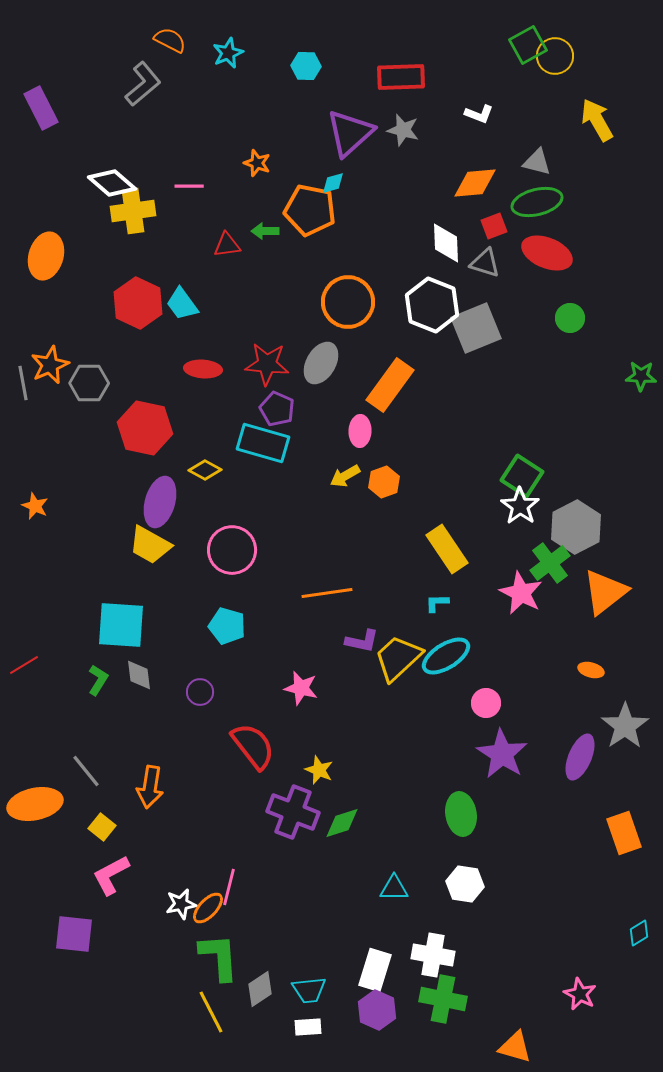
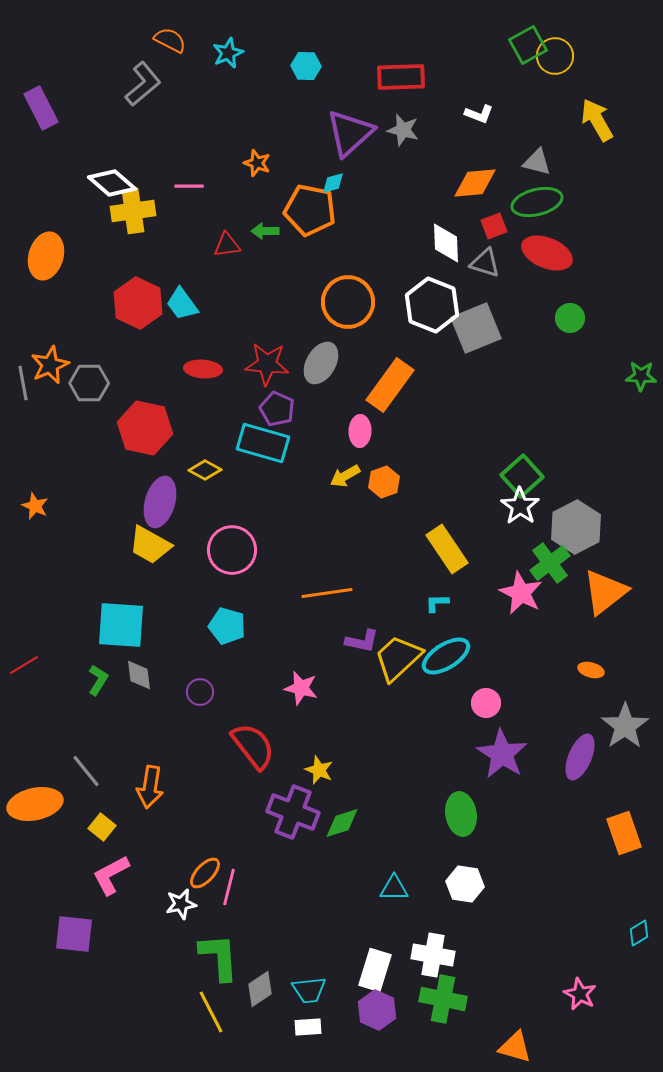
green square at (522, 476): rotated 15 degrees clockwise
orange ellipse at (208, 908): moved 3 px left, 35 px up
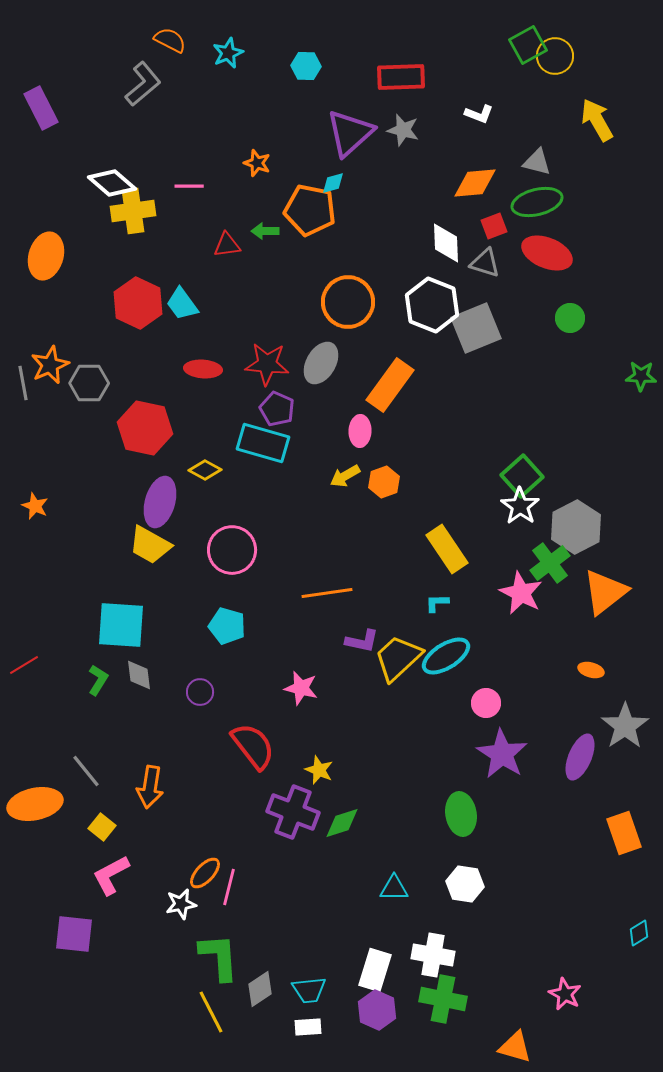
pink star at (580, 994): moved 15 px left
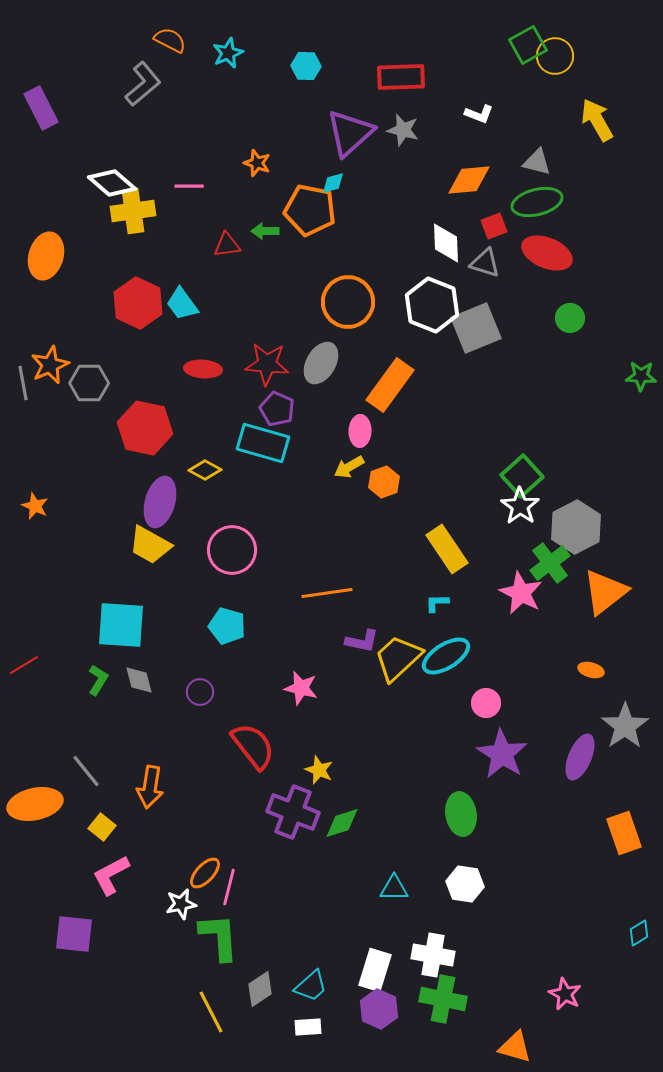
orange diamond at (475, 183): moved 6 px left, 3 px up
yellow arrow at (345, 476): moved 4 px right, 9 px up
gray diamond at (139, 675): moved 5 px down; rotated 8 degrees counterclockwise
green L-shape at (219, 957): moved 20 px up
cyan trapezoid at (309, 990): moved 2 px right, 4 px up; rotated 36 degrees counterclockwise
purple hexagon at (377, 1010): moved 2 px right, 1 px up
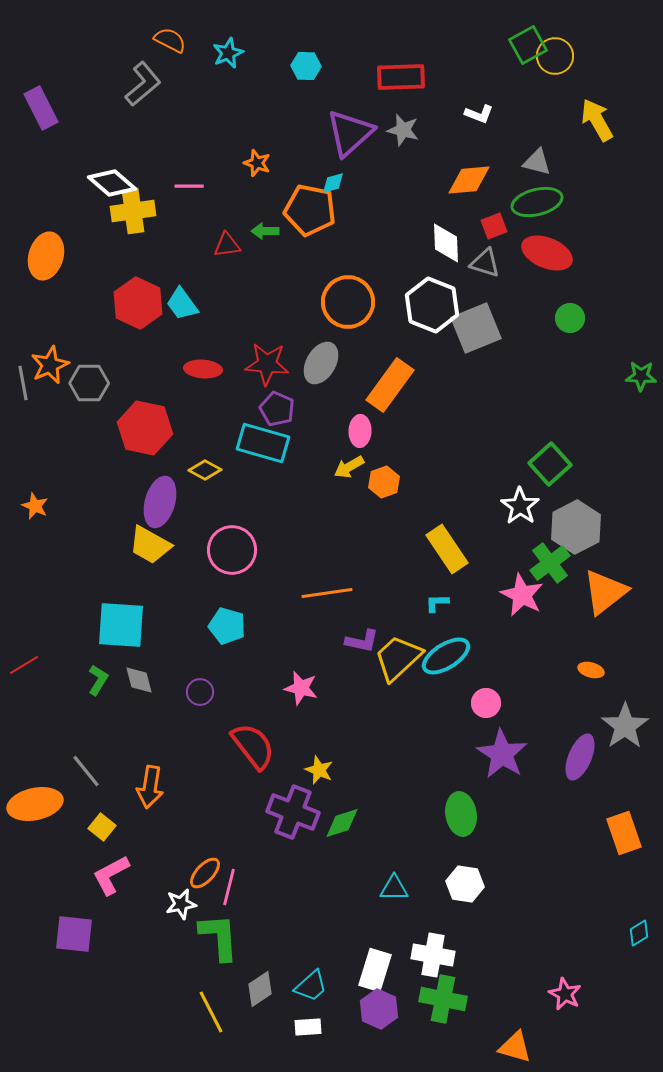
green square at (522, 476): moved 28 px right, 12 px up
pink star at (521, 593): moved 1 px right, 2 px down
